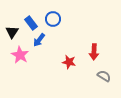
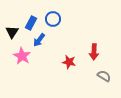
blue rectangle: rotated 64 degrees clockwise
pink star: moved 2 px right, 1 px down
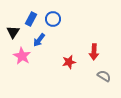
blue rectangle: moved 4 px up
black triangle: moved 1 px right
red star: rotated 24 degrees counterclockwise
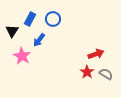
blue rectangle: moved 1 px left
black triangle: moved 1 px left, 1 px up
red arrow: moved 2 px right, 2 px down; rotated 112 degrees counterclockwise
red star: moved 18 px right, 10 px down; rotated 24 degrees counterclockwise
gray semicircle: moved 2 px right, 2 px up
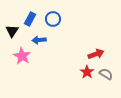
blue arrow: rotated 48 degrees clockwise
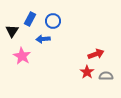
blue circle: moved 2 px down
blue arrow: moved 4 px right, 1 px up
gray semicircle: moved 2 px down; rotated 32 degrees counterclockwise
